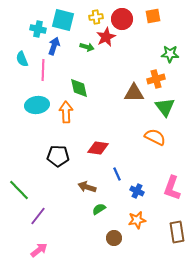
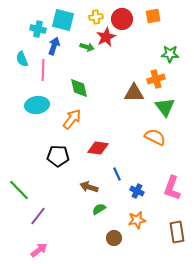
orange arrow: moved 6 px right, 7 px down; rotated 40 degrees clockwise
brown arrow: moved 2 px right
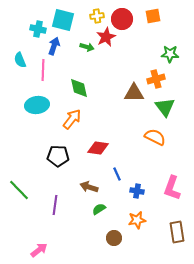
yellow cross: moved 1 px right, 1 px up
cyan semicircle: moved 2 px left, 1 px down
blue cross: rotated 16 degrees counterclockwise
purple line: moved 17 px right, 11 px up; rotated 30 degrees counterclockwise
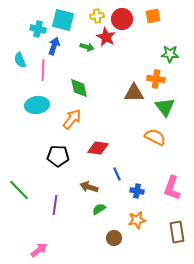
red star: rotated 18 degrees counterclockwise
orange cross: rotated 24 degrees clockwise
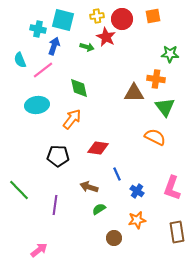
pink line: rotated 50 degrees clockwise
blue cross: rotated 24 degrees clockwise
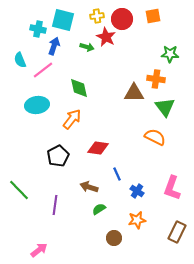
black pentagon: rotated 30 degrees counterclockwise
brown rectangle: rotated 35 degrees clockwise
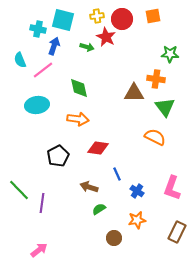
orange arrow: moved 6 px right; rotated 60 degrees clockwise
purple line: moved 13 px left, 2 px up
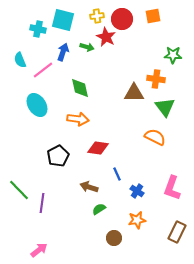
blue arrow: moved 9 px right, 6 px down
green star: moved 3 px right, 1 px down
green diamond: moved 1 px right
cyan ellipse: rotated 65 degrees clockwise
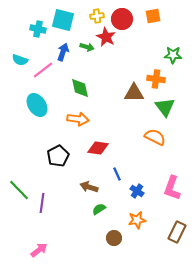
cyan semicircle: rotated 49 degrees counterclockwise
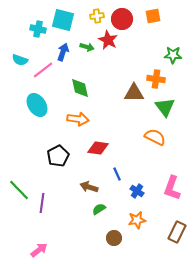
red star: moved 2 px right, 3 px down
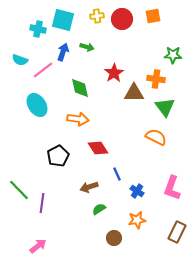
red star: moved 6 px right, 33 px down; rotated 12 degrees clockwise
orange semicircle: moved 1 px right
red diamond: rotated 50 degrees clockwise
brown arrow: rotated 36 degrees counterclockwise
pink arrow: moved 1 px left, 4 px up
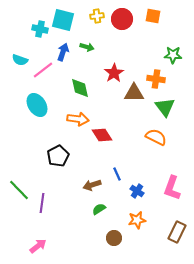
orange square: rotated 21 degrees clockwise
cyan cross: moved 2 px right
red diamond: moved 4 px right, 13 px up
brown arrow: moved 3 px right, 2 px up
